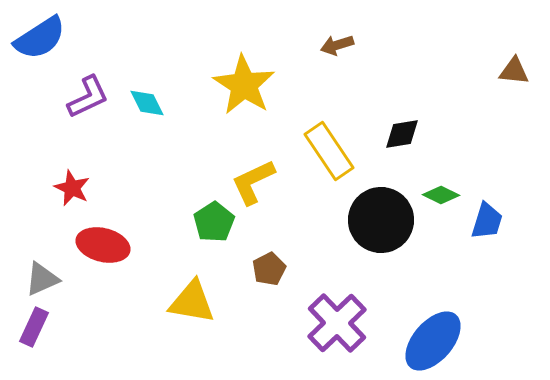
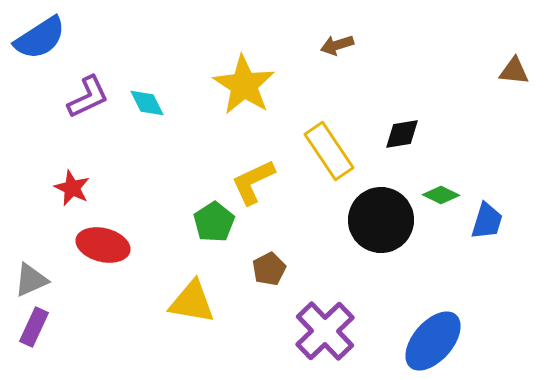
gray triangle: moved 11 px left, 1 px down
purple cross: moved 12 px left, 8 px down
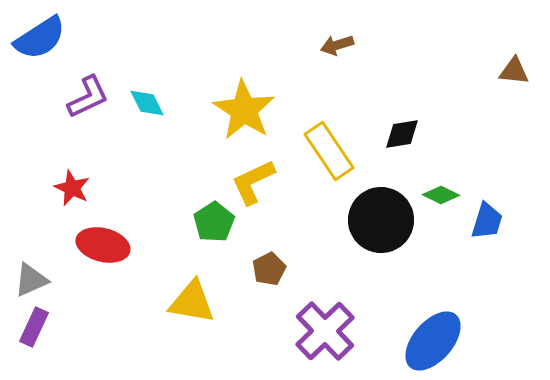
yellow star: moved 25 px down
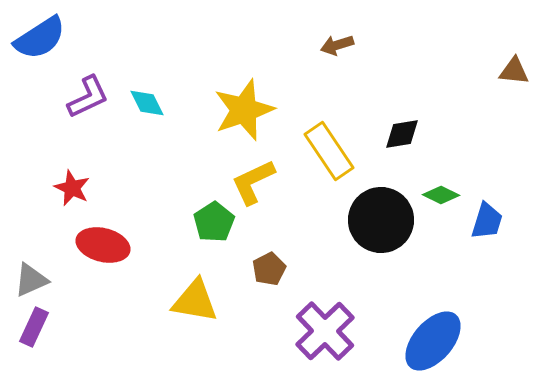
yellow star: rotated 20 degrees clockwise
yellow triangle: moved 3 px right, 1 px up
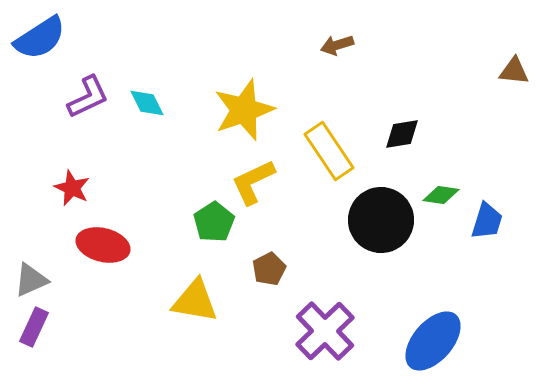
green diamond: rotated 18 degrees counterclockwise
